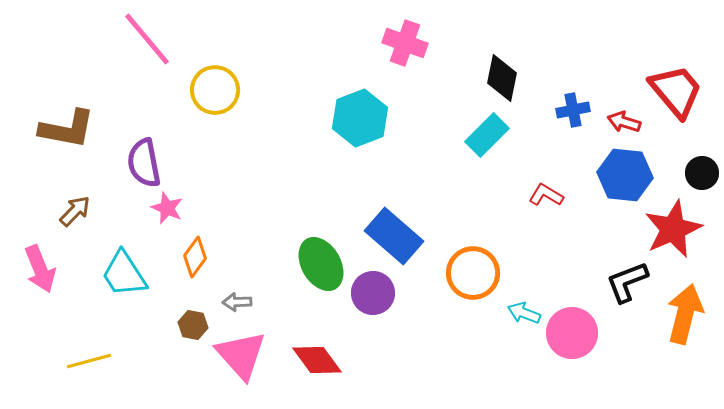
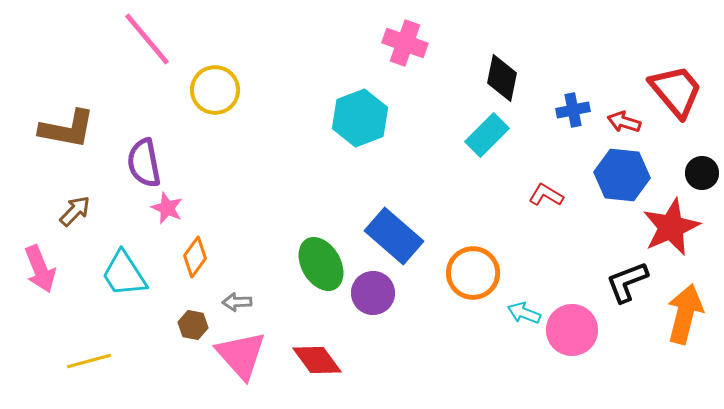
blue hexagon: moved 3 px left
red star: moved 2 px left, 2 px up
pink circle: moved 3 px up
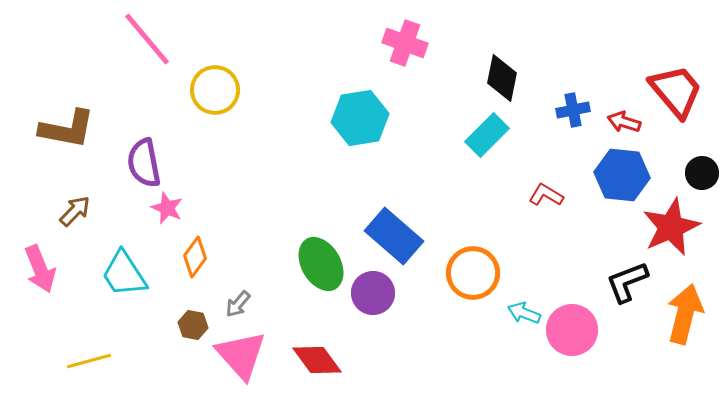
cyan hexagon: rotated 12 degrees clockwise
gray arrow: moved 1 px right, 2 px down; rotated 48 degrees counterclockwise
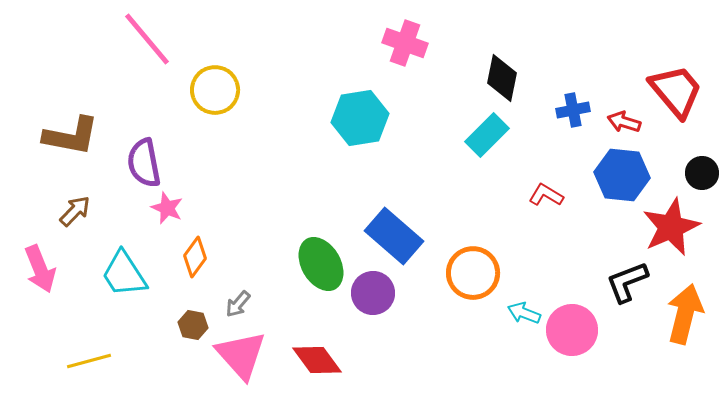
brown L-shape: moved 4 px right, 7 px down
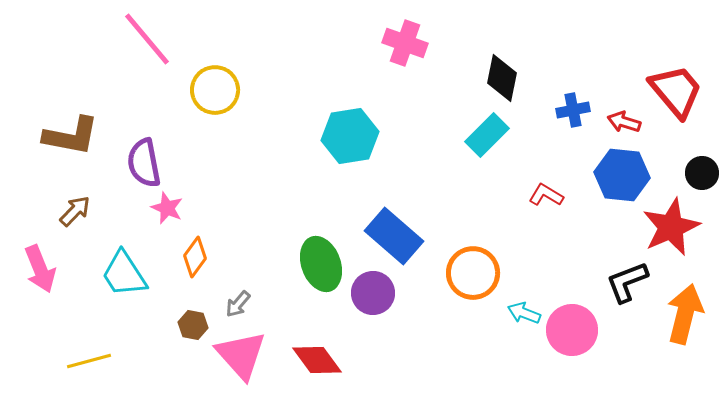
cyan hexagon: moved 10 px left, 18 px down
green ellipse: rotated 10 degrees clockwise
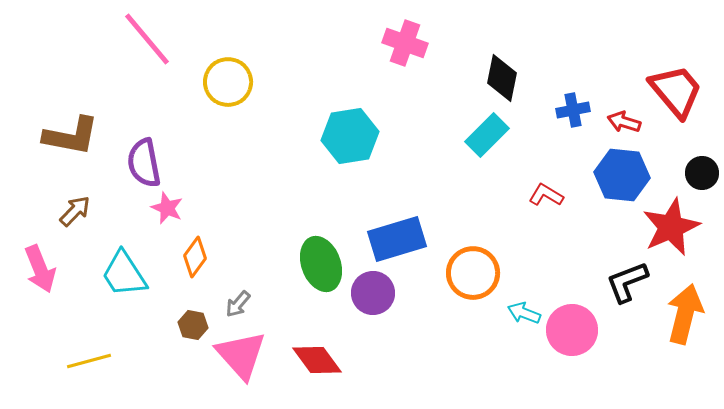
yellow circle: moved 13 px right, 8 px up
blue rectangle: moved 3 px right, 3 px down; rotated 58 degrees counterclockwise
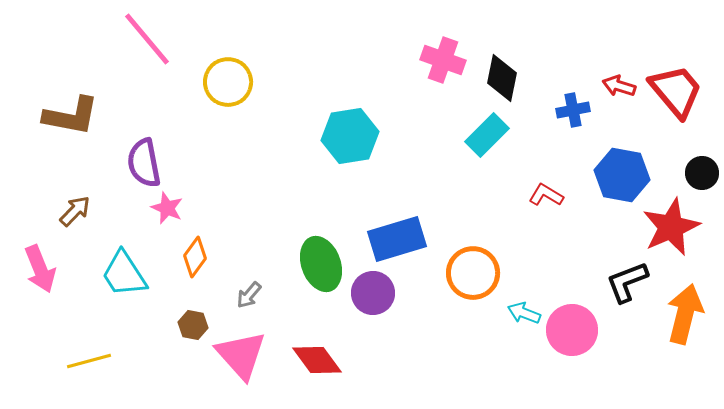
pink cross: moved 38 px right, 17 px down
red arrow: moved 5 px left, 36 px up
brown L-shape: moved 20 px up
blue hexagon: rotated 4 degrees clockwise
gray arrow: moved 11 px right, 9 px up
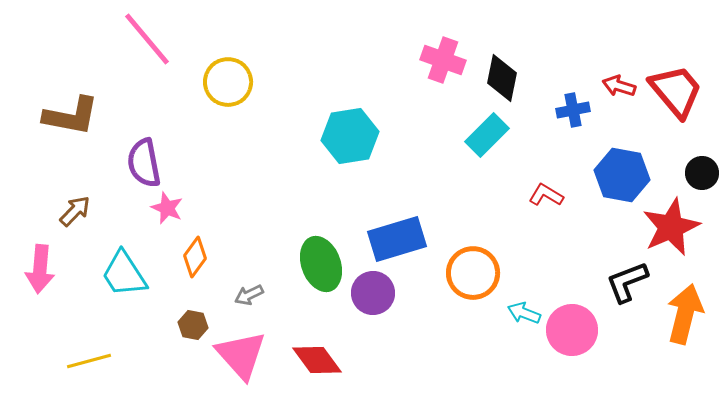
pink arrow: rotated 27 degrees clockwise
gray arrow: rotated 24 degrees clockwise
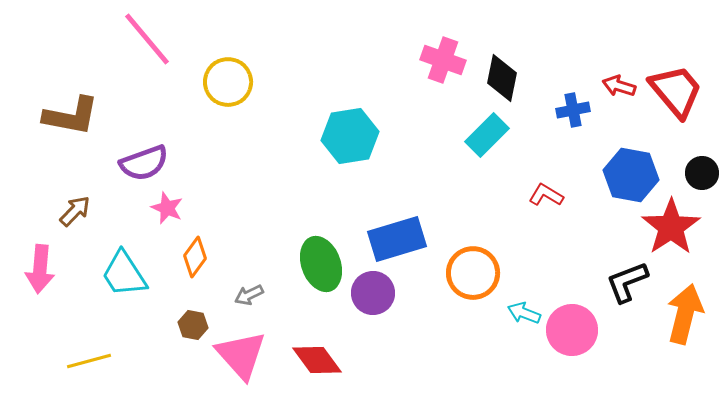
purple semicircle: rotated 99 degrees counterclockwise
blue hexagon: moved 9 px right
red star: rotated 10 degrees counterclockwise
